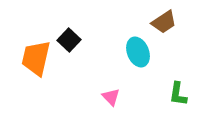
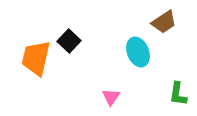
black square: moved 1 px down
pink triangle: rotated 18 degrees clockwise
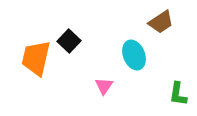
brown trapezoid: moved 3 px left
cyan ellipse: moved 4 px left, 3 px down
pink triangle: moved 7 px left, 11 px up
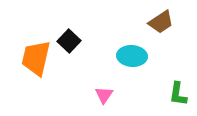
cyan ellipse: moved 2 px left, 1 px down; rotated 64 degrees counterclockwise
pink triangle: moved 9 px down
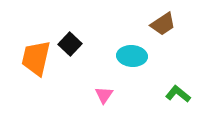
brown trapezoid: moved 2 px right, 2 px down
black square: moved 1 px right, 3 px down
green L-shape: rotated 120 degrees clockwise
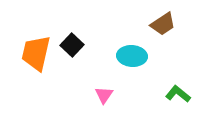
black square: moved 2 px right, 1 px down
orange trapezoid: moved 5 px up
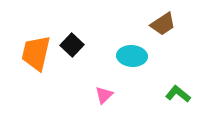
pink triangle: rotated 12 degrees clockwise
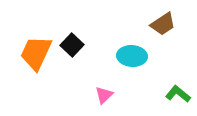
orange trapezoid: rotated 12 degrees clockwise
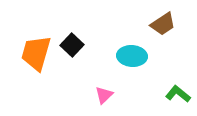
orange trapezoid: rotated 9 degrees counterclockwise
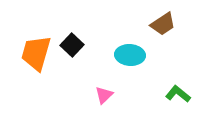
cyan ellipse: moved 2 px left, 1 px up
